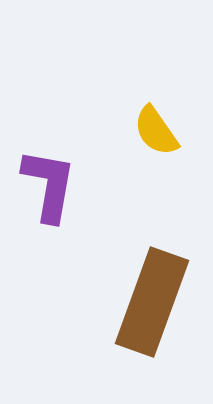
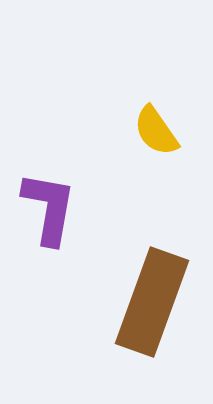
purple L-shape: moved 23 px down
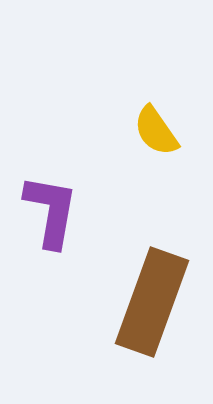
purple L-shape: moved 2 px right, 3 px down
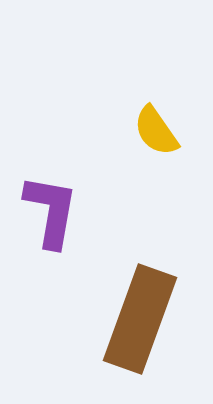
brown rectangle: moved 12 px left, 17 px down
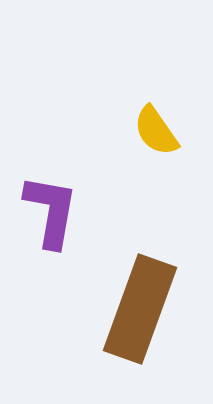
brown rectangle: moved 10 px up
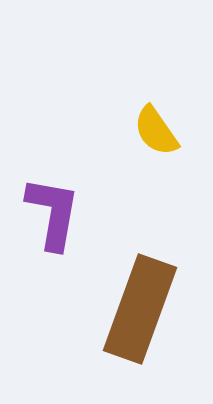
purple L-shape: moved 2 px right, 2 px down
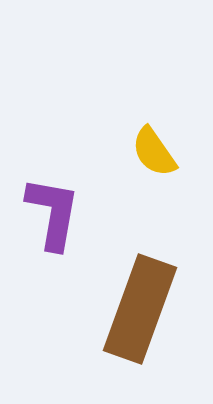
yellow semicircle: moved 2 px left, 21 px down
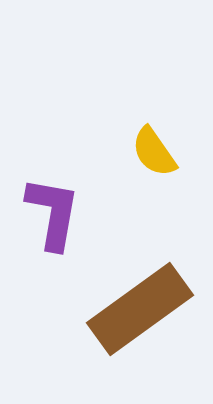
brown rectangle: rotated 34 degrees clockwise
